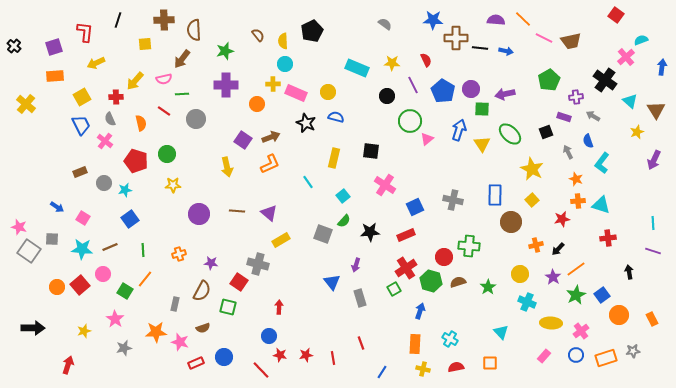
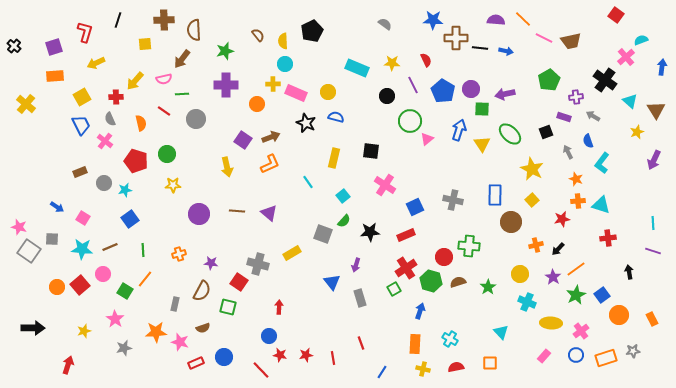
red L-shape at (85, 32): rotated 10 degrees clockwise
yellow rectangle at (281, 240): moved 11 px right, 13 px down
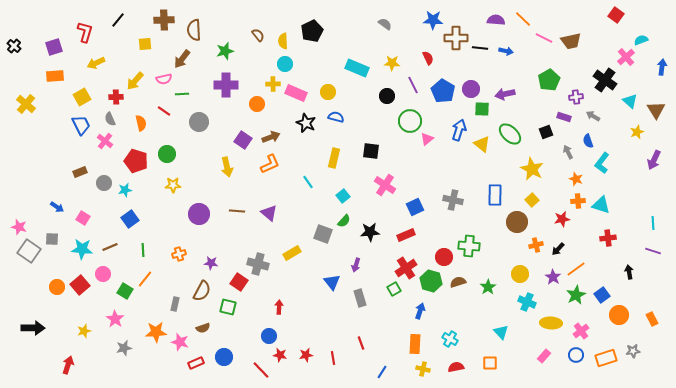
black line at (118, 20): rotated 21 degrees clockwise
red semicircle at (426, 60): moved 2 px right, 2 px up
gray circle at (196, 119): moved 3 px right, 3 px down
yellow triangle at (482, 144): rotated 18 degrees counterclockwise
brown circle at (511, 222): moved 6 px right
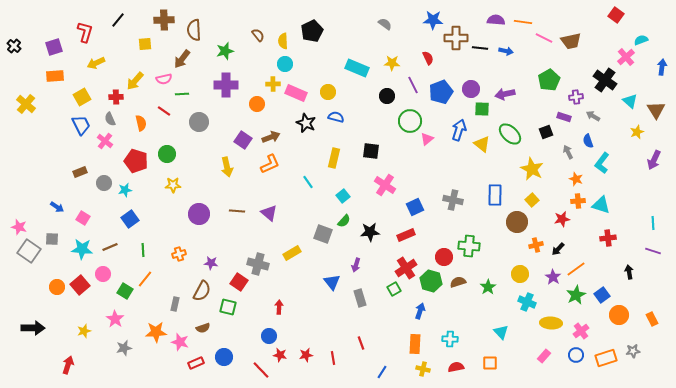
orange line at (523, 19): moved 3 px down; rotated 36 degrees counterclockwise
blue pentagon at (443, 91): moved 2 px left, 1 px down; rotated 20 degrees clockwise
cyan cross at (450, 339): rotated 28 degrees counterclockwise
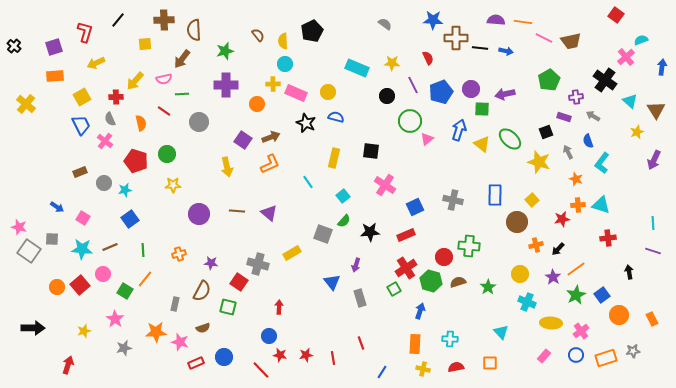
green ellipse at (510, 134): moved 5 px down
yellow star at (532, 169): moved 7 px right, 7 px up; rotated 10 degrees counterclockwise
orange cross at (578, 201): moved 4 px down
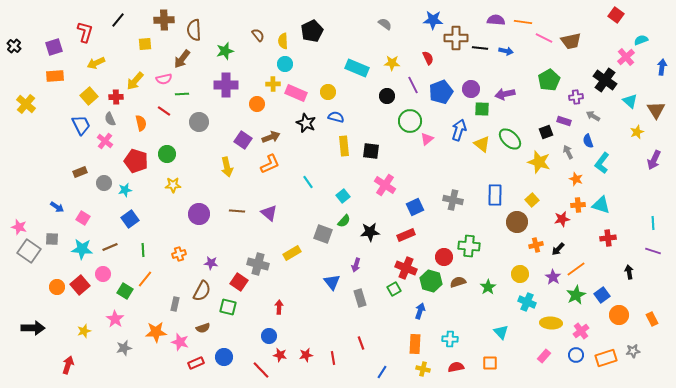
yellow square at (82, 97): moved 7 px right, 1 px up; rotated 12 degrees counterclockwise
purple rectangle at (564, 117): moved 4 px down
yellow rectangle at (334, 158): moved 10 px right, 12 px up; rotated 18 degrees counterclockwise
red cross at (406, 268): rotated 35 degrees counterclockwise
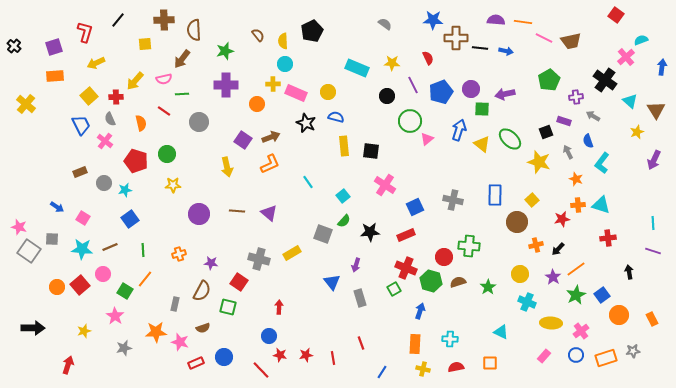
gray cross at (258, 264): moved 1 px right, 5 px up
pink star at (115, 319): moved 3 px up
cyan triangle at (501, 332): rotated 21 degrees counterclockwise
